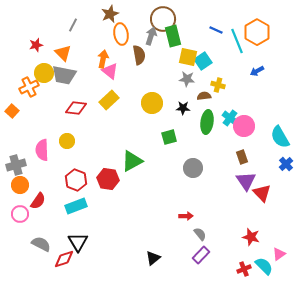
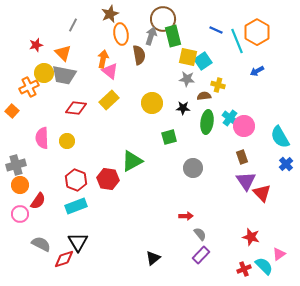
pink semicircle at (42, 150): moved 12 px up
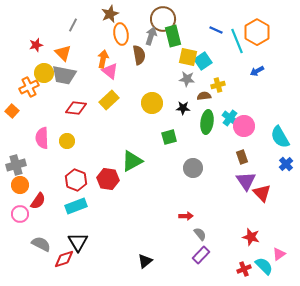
yellow cross at (218, 85): rotated 32 degrees counterclockwise
black triangle at (153, 258): moved 8 px left, 3 px down
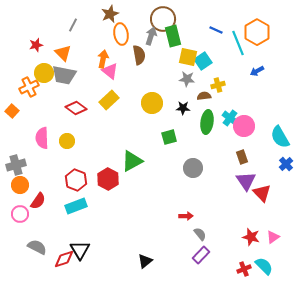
cyan line at (237, 41): moved 1 px right, 2 px down
red diamond at (76, 108): rotated 30 degrees clockwise
red hexagon at (108, 179): rotated 20 degrees clockwise
black triangle at (78, 242): moved 2 px right, 8 px down
gray semicircle at (41, 244): moved 4 px left, 3 px down
pink triangle at (279, 254): moved 6 px left, 17 px up
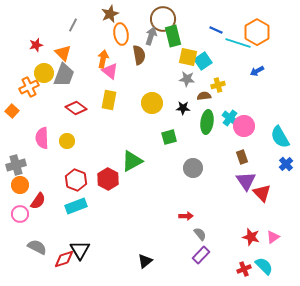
cyan line at (238, 43): rotated 50 degrees counterclockwise
gray trapezoid at (64, 75): rotated 80 degrees counterclockwise
yellow rectangle at (109, 100): rotated 36 degrees counterclockwise
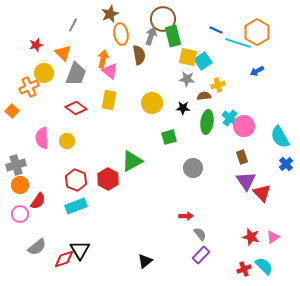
gray trapezoid at (64, 75): moved 12 px right, 1 px up
gray semicircle at (37, 247): rotated 114 degrees clockwise
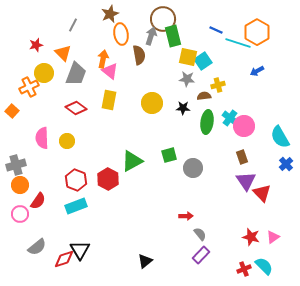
green square at (169, 137): moved 18 px down
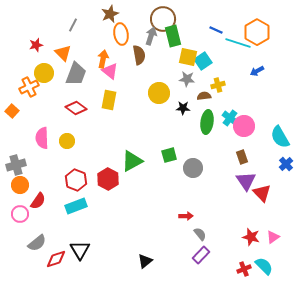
yellow circle at (152, 103): moved 7 px right, 10 px up
gray semicircle at (37, 247): moved 4 px up
red diamond at (64, 259): moved 8 px left
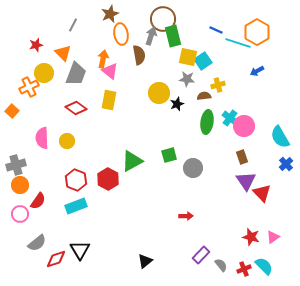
black star at (183, 108): moved 6 px left, 4 px up; rotated 24 degrees counterclockwise
gray semicircle at (200, 234): moved 21 px right, 31 px down
